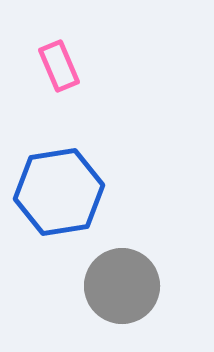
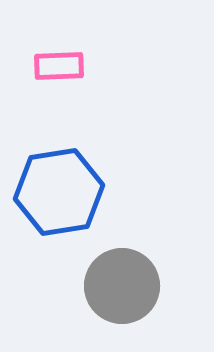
pink rectangle: rotated 69 degrees counterclockwise
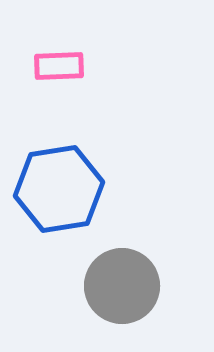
blue hexagon: moved 3 px up
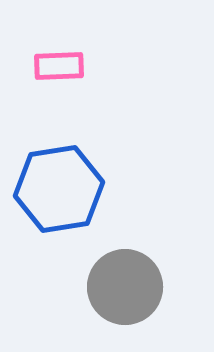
gray circle: moved 3 px right, 1 px down
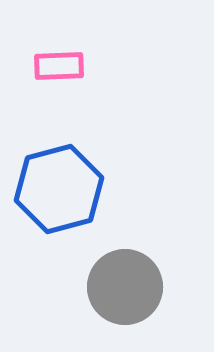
blue hexagon: rotated 6 degrees counterclockwise
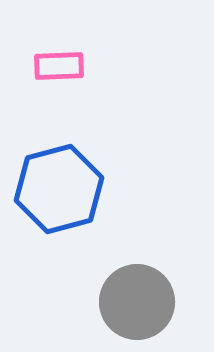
gray circle: moved 12 px right, 15 px down
